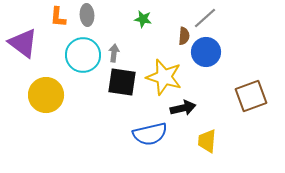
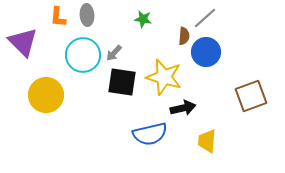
purple triangle: moved 1 px up; rotated 8 degrees clockwise
gray arrow: rotated 144 degrees counterclockwise
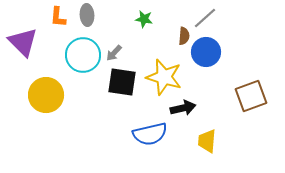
green star: moved 1 px right
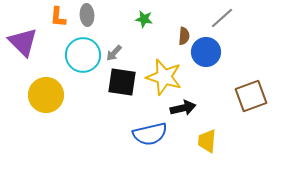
gray line: moved 17 px right
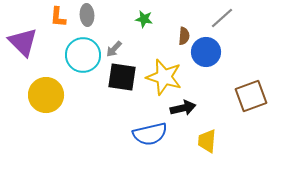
gray arrow: moved 4 px up
black square: moved 5 px up
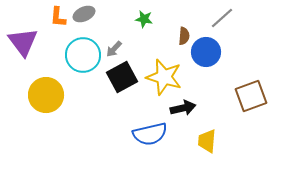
gray ellipse: moved 3 px left, 1 px up; rotated 70 degrees clockwise
purple triangle: rotated 8 degrees clockwise
black square: rotated 36 degrees counterclockwise
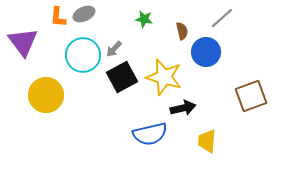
brown semicircle: moved 2 px left, 5 px up; rotated 18 degrees counterclockwise
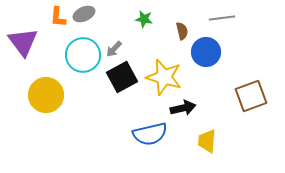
gray line: rotated 35 degrees clockwise
